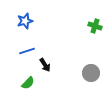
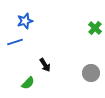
green cross: moved 2 px down; rotated 24 degrees clockwise
blue line: moved 12 px left, 9 px up
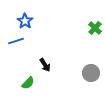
blue star: rotated 21 degrees counterclockwise
blue line: moved 1 px right, 1 px up
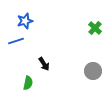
blue star: rotated 21 degrees clockwise
black arrow: moved 1 px left, 1 px up
gray circle: moved 2 px right, 2 px up
green semicircle: rotated 32 degrees counterclockwise
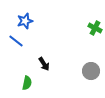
green cross: rotated 16 degrees counterclockwise
blue line: rotated 56 degrees clockwise
gray circle: moved 2 px left
green semicircle: moved 1 px left
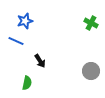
green cross: moved 4 px left, 5 px up
blue line: rotated 14 degrees counterclockwise
black arrow: moved 4 px left, 3 px up
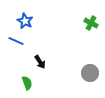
blue star: rotated 28 degrees counterclockwise
black arrow: moved 1 px down
gray circle: moved 1 px left, 2 px down
green semicircle: rotated 32 degrees counterclockwise
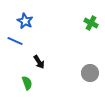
blue line: moved 1 px left
black arrow: moved 1 px left
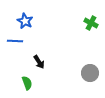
blue line: rotated 21 degrees counterclockwise
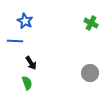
black arrow: moved 8 px left, 1 px down
